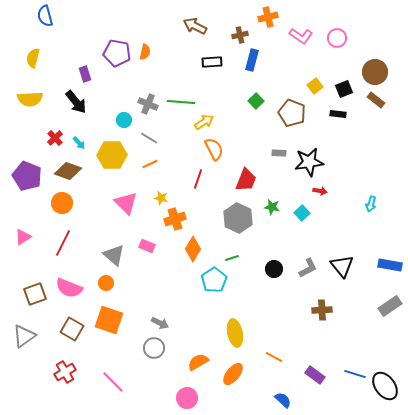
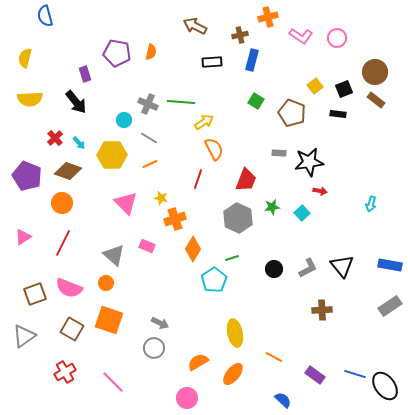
orange semicircle at (145, 52): moved 6 px right
yellow semicircle at (33, 58): moved 8 px left
green square at (256, 101): rotated 14 degrees counterclockwise
green star at (272, 207): rotated 21 degrees counterclockwise
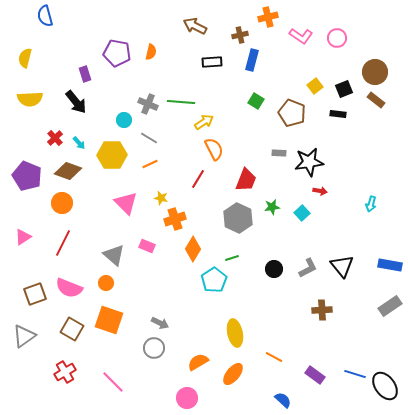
red line at (198, 179): rotated 12 degrees clockwise
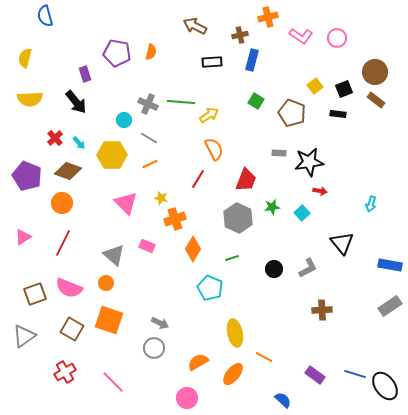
yellow arrow at (204, 122): moved 5 px right, 7 px up
black triangle at (342, 266): moved 23 px up
cyan pentagon at (214, 280): moved 4 px left, 8 px down; rotated 15 degrees counterclockwise
orange line at (274, 357): moved 10 px left
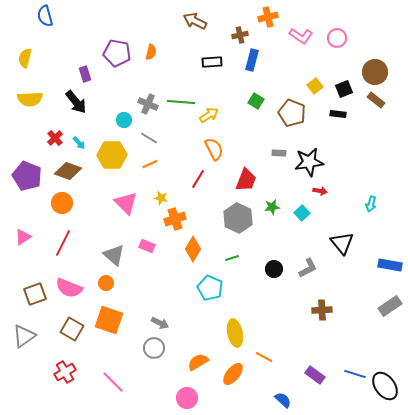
brown arrow at (195, 26): moved 5 px up
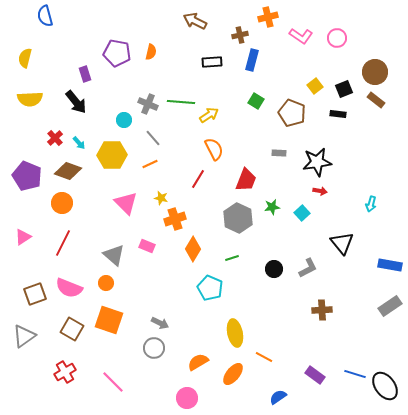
gray line at (149, 138): moved 4 px right; rotated 18 degrees clockwise
black star at (309, 162): moved 8 px right
blue semicircle at (283, 400): moved 5 px left, 3 px up; rotated 78 degrees counterclockwise
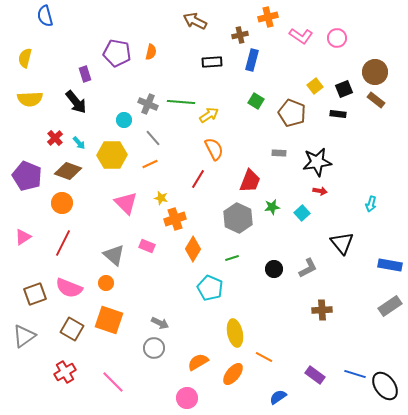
red trapezoid at (246, 180): moved 4 px right, 1 px down
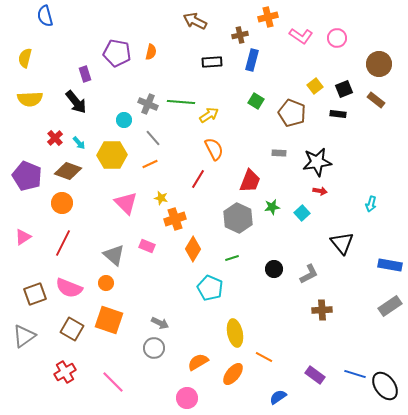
brown circle at (375, 72): moved 4 px right, 8 px up
gray L-shape at (308, 268): moved 1 px right, 6 px down
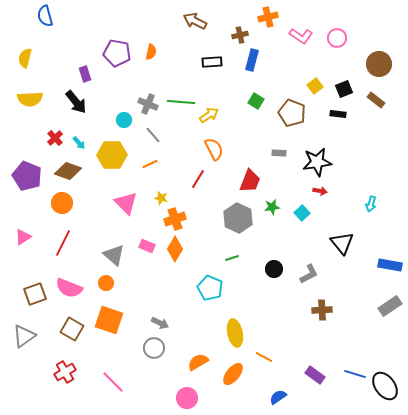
gray line at (153, 138): moved 3 px up
orange diamond at (193, 249): moved 18 px left
